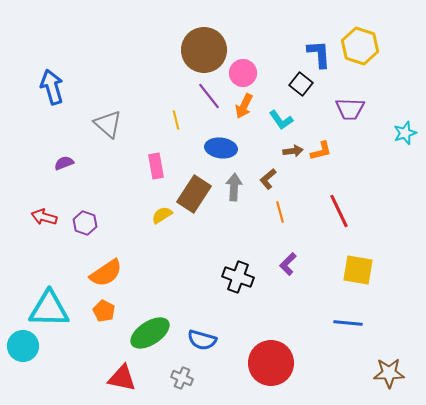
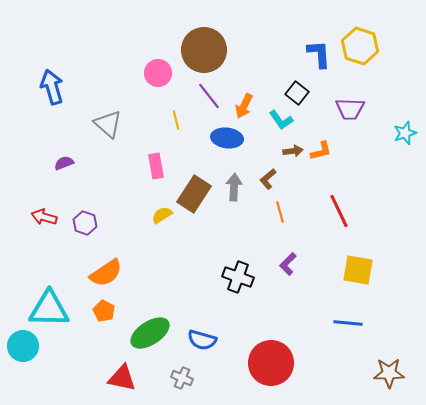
pink circle: moved 85 px left
black square: moved 4 px left, 9 px down
blue ellipse: moved 6 px right, 10 px up
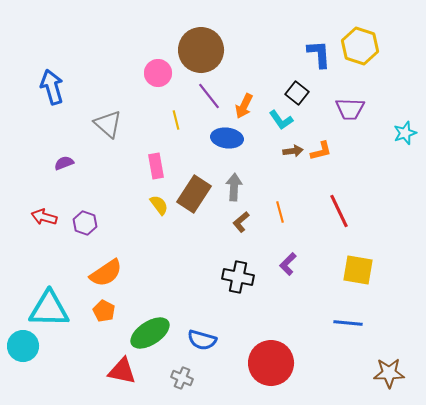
brown circle: moved 3 px left
brown L-shape: moved 27 px left, 43 px down
yellow semicircle: moved 3 px left, 10 px up; rotated 85 degrees clockwise
black cross: rotated 8 degrees counterclockwise
red triangle: moved 7 px up
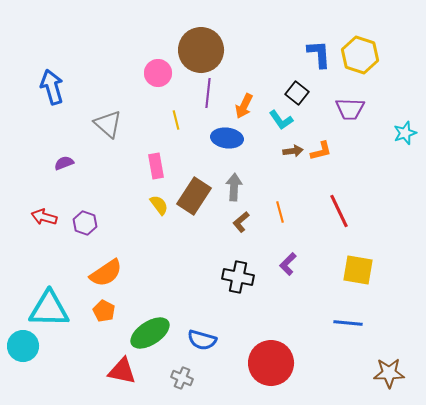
yellow hexagon: moved 9 px down
purple line: moved 1 px left, 3 px up; rotated 44 degrees clockwise
brown rectangle: moved 2 px down
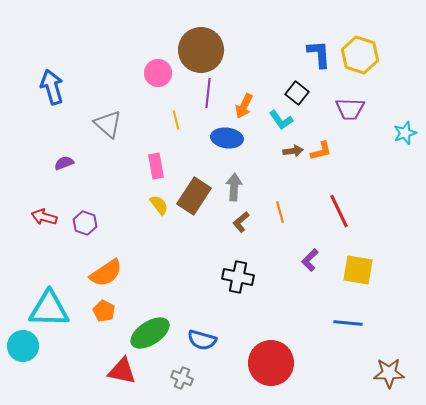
purple L-shape: moved 22 px right, 4 px up
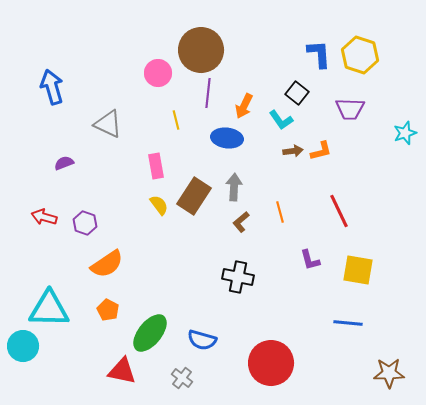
gray triangle: rotated 16 degrees counterclockwise
purple L-shape: rotated 60 degrees counterclockwise
orange semicircle: moved 1 px right, 9 px up
orange pentagon: moved 4 px right, 1 px up
green ellipse: rotated 18 degrees counterclockwise
gray cross: rotated 15 degrees clockwise
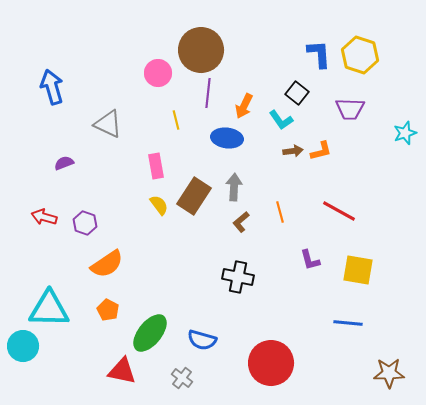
red line: rotated 36 degrees counterclockwise
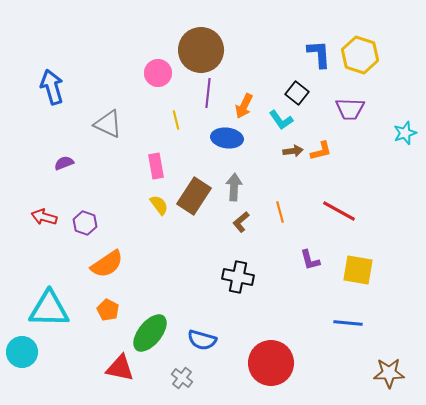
cyan circle: moved 1 px left, 6 px down
red triangle: moved 2 px left, 3 px up
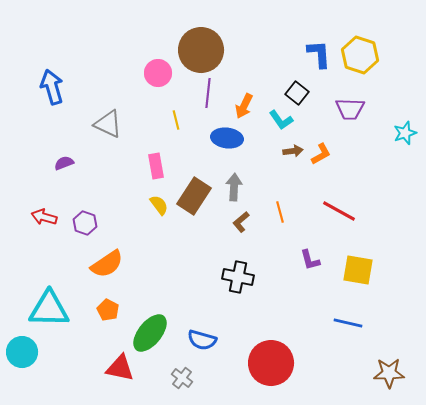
orange L-shape: moved 3 px down; rotated 15 degrees counterclockwise
blue line: rotated 8 degrees clockwise
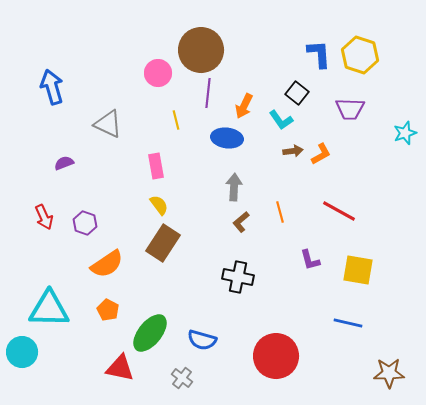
brown rectangle: moved 31 px left, 47 px down
red arrow: rotated 130 degrees counterclockwise
red circle: moved 5 px right, 7 px up
